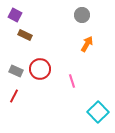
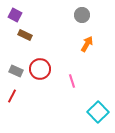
red line: moved 2 px left
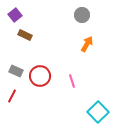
purple square: rotated 24 degrees clockwise
red circle: moved 7 px down
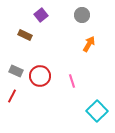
purple square: moved 26 px right
orange arrow: moved 2 px right
cyan square: moved 1 px left, 1 px up
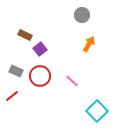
purple square: moved 1 px left, 34 px down
pink line: rotated 32 degrees counterclockwise
red line: rotated 24 degrees clockwise
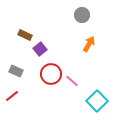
red circle: moved 11 px right, 2 px up
cyan square: moved 10 px up
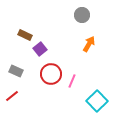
pink line: rotated 72 degrees clockwise
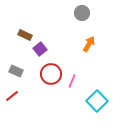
gray circle: moved 2 px up
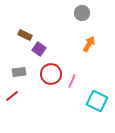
purple square: moved 1 px left; rotated 16 degrees counterclockwise
gray rectangle: moved 3 px right, 1 px down; rotated 32 degrees counterclockwise
cyan square: rotated 20 degrees counterclockwise
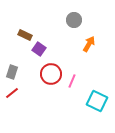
gray circle: moved 8 px left, 7 px down
gray rectangle: moved 7 px left; rotated 64 degrees counterclockwise
red line: moved 3 px up
